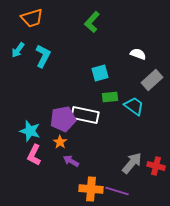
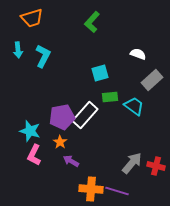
cyan arrow: rotated 42 degrees counterclockwise
white rectangle: rotated 60 degrees counterclockwise
purple pentagon: moved 1 px left, 2 px up
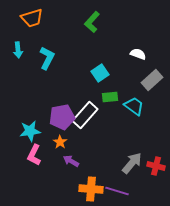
cyan L-shape: moved 4 px right, 2 px down
cyan square: rotated 18 degrees counterclockwise
cyan star: rotated 25 degrees counterclockwise
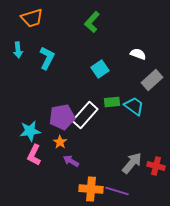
cyan square: moved 4 px up
green rectangle: moved 2 px right, 5 px down
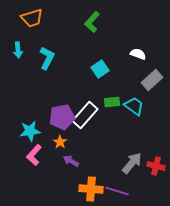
pink L-shape: rotated 15 degrees clockwise
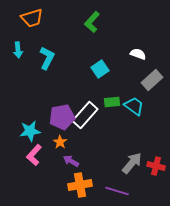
orange cross: moved 11 px left, 4 px up; rotated 15 degrees counterclockwise
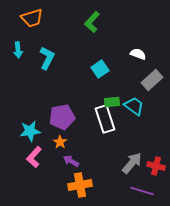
white rectangle: moved 20 px right, 4 px down; rotated 60 degrees counterclockwise
pink L-shape: moved 2 px down
purple line: moved 25 px right
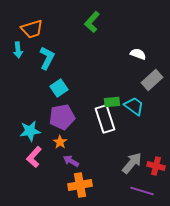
orange trapezoid: moved 11 px down
cyan square: moved 41 px left, 19 px down
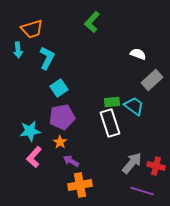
white rectangle: moved 5 px right, 4 px down
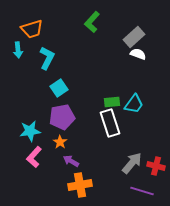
gray rectangle: moved 18 px left, 43 px up
cyan trapezoid: moved 2 px up; rotated 90 degrees clockwise
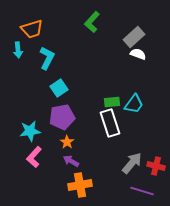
orange star: moved 7 px right
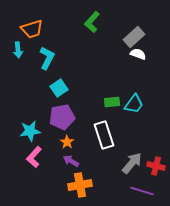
white rectangle: moved 6 px left, 12 px down
